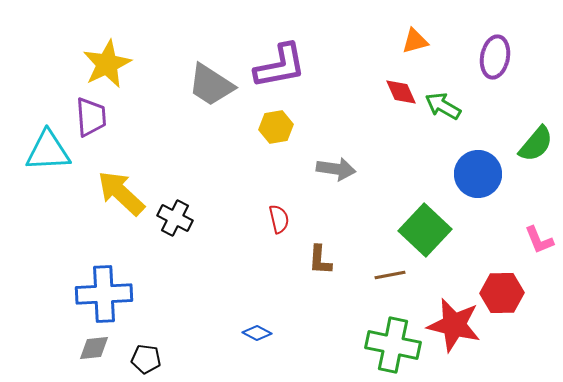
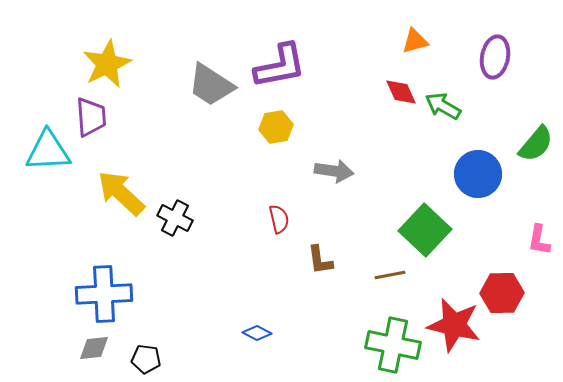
gray arrow: moved 2 px left, 2 px down
pink L-shape: rotated 32 degrees clockwise
brown L-shape: rotated 12 degrees counterclockwise
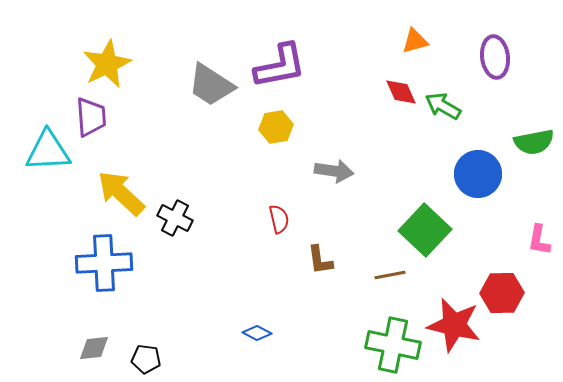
purple ellipse: rotated 18 degrees counterclockwise
green semicircle: moved 2 px left, 2 px up; rotated 39 degrees clockwise
blue cross: moved 31 px up
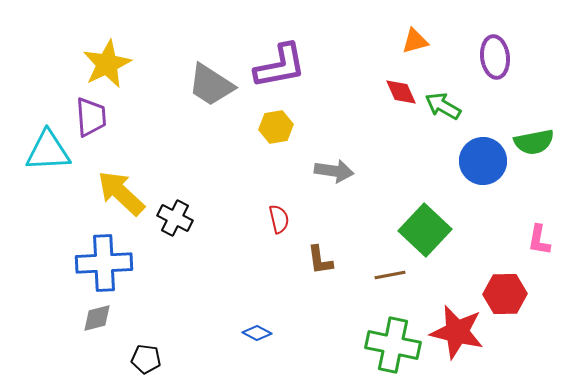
blue circle: moved 5 px right, 13 px up
red hexagon: moved 3 px right, 1 px down
red star: moved 3 px right, 7 px down
gray diamond: moved 3 px right, 30 px up; rotated 8 degrees counterclockwise
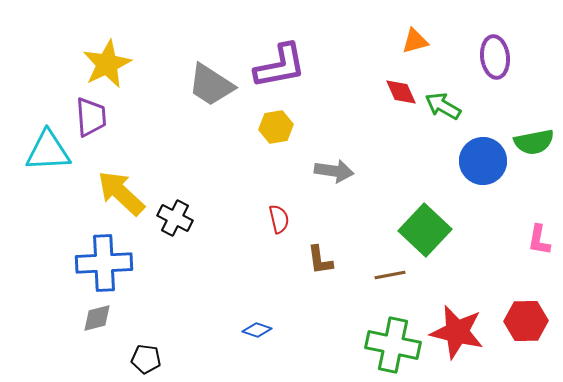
red hexagon: moved 21 px right, 27 px down
blue diamond: moved 3 px up; rotated 8 degrees counterclockwise
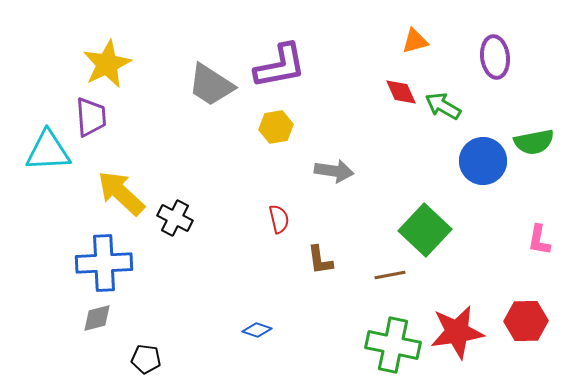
red star: rotated 22 degrees counterclockwise
